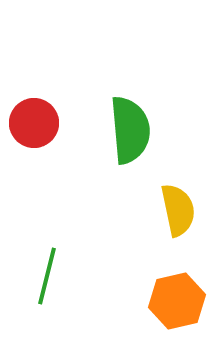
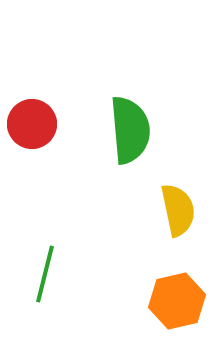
red circle: moved 2 px left, 1 px down
green line: moved 2 px left, 2 px up
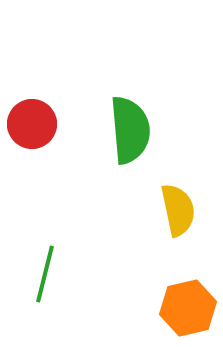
orange hexagon: moved 11 px right, 7 px down
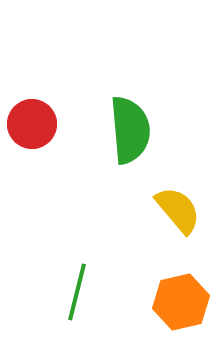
yellow semicircle: rotated 28 degrees counterclockwise
green line: moved 32 px right, 18 px down
orange hexagon: moved 7 px left, 6 px up
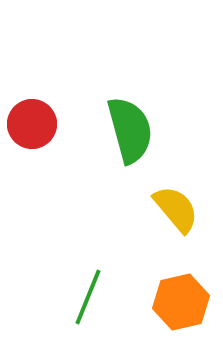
green semicircle: rotated 10 degrees counterclockwise
yellow semicircle: moved 2 px left, 1 px up
green line: moved 11 px right, 5 px down; rotated 8 degrees clockwise
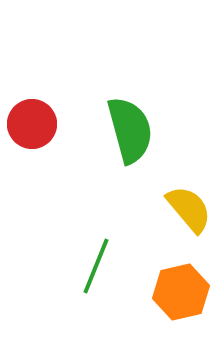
yellow semicircle: moved 13 px right
green line: moved 8 px right, 31 px up
orange hexagon: moved 10 px up
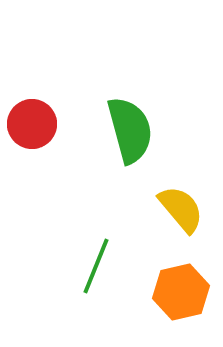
yellow semicircle: moved 8 px left
